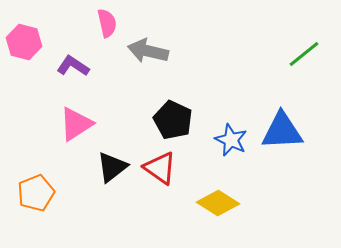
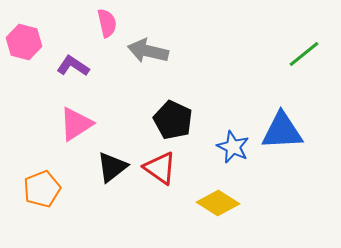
blue star: moved 2 px right, 7 px down
orange pentagon: moved 6 px right, 4 px up
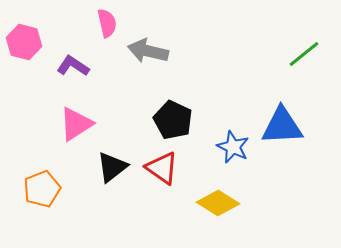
blue triangle: moved 5 px up
red triangle: moved 2 px right
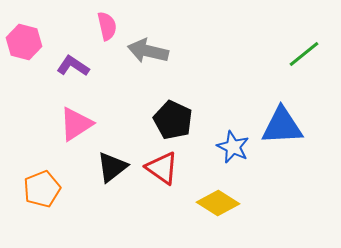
pink semicircle: moved 3 px down
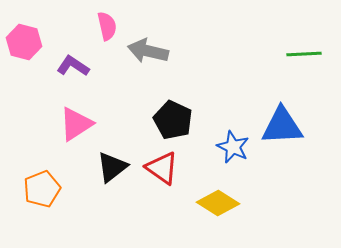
green line: rotated 36 degrees clockwise
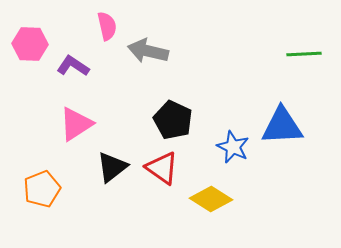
pink hexagon: moved 6 px right, 2 px down; rotated 12 degrees counterclockwise
yellow diamond: moved 7 px left, 4 px up
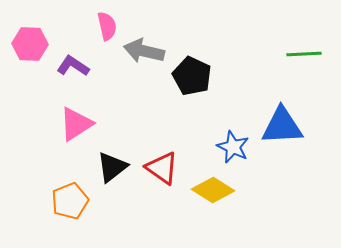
gray arrow: moved 4 px left
black pentagon: moved 19 px right, 44 px up
orange pentagon: moved 28 px right, 12 px down
yellow diamond: moved 2 px right, 9 px up
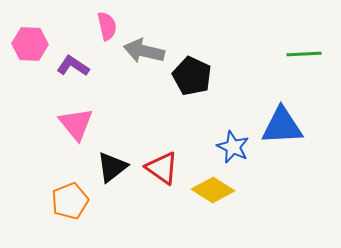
pink triangle: rotated 36 degrees counterclockwise
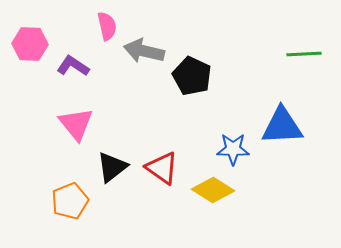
blue star: moved 2 px down; rotated 24 degrees counterclockwise
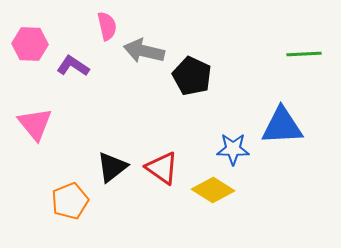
pink triangle: moved 41 px left
